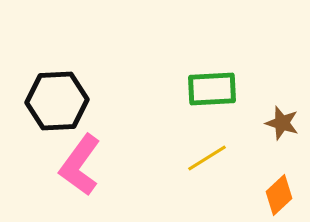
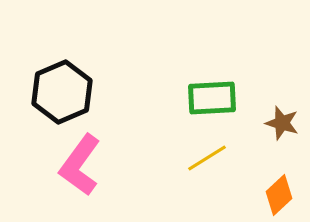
green rectangle: moved 9 px down
black hexagon: moved 5 px right, 9 px up; rotated 20 degrees counterclockwise
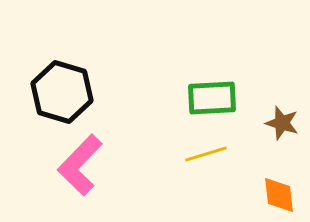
black hexagon: rotated 20 degrees counterclockwise
yellow line: moved 1 px left, 4 px up; rotated 15 degrees clockwise
pink L-shape: rotated 8 degrees clockwise
orange diamond: rotated 54 degrees counterclockwise
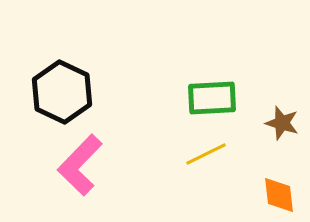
black hexagon: rotated 8 degrees clockwise
yellow line: rotated 9 degrees counterclockwise
